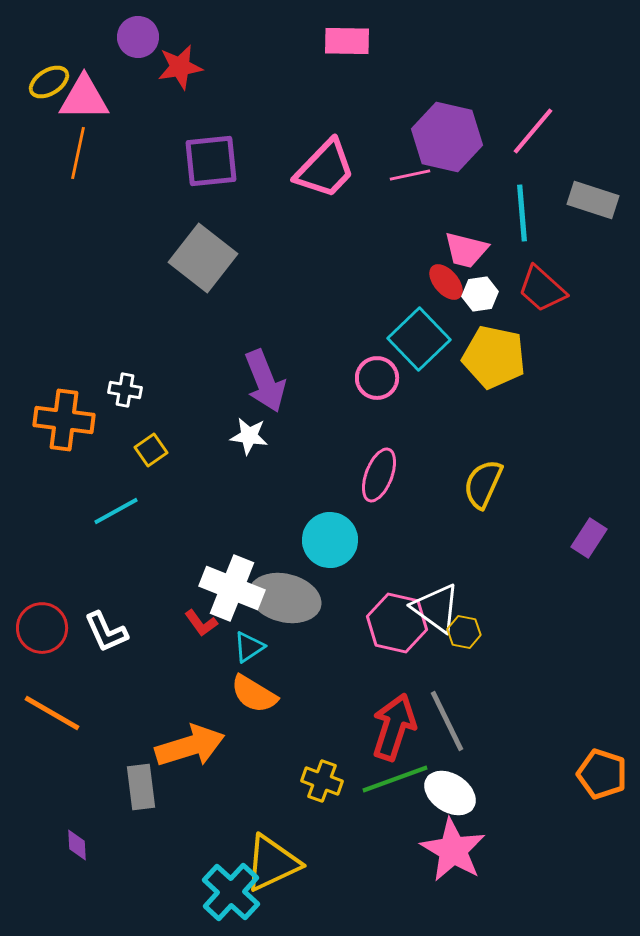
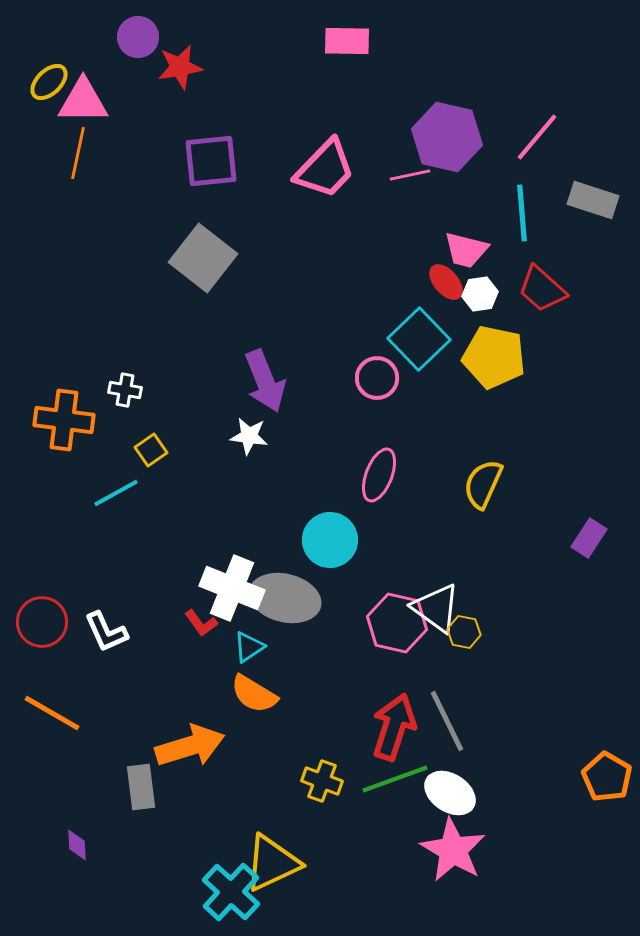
yellow ellipse at (49, 82): rotated 12 degrees counterclockwise
pink triangle at (84, 98): moved 1 px left, 3 px down
pink line at (533, 131): moved 4 px right, 6 px down
cyan line at (116, 511): moved 18 px up
red circle at (42, 628): moved 6 px up
orange pentagon at (602, 774): moved 5 px right, 3 px down; rotated 12 degrees clockwise
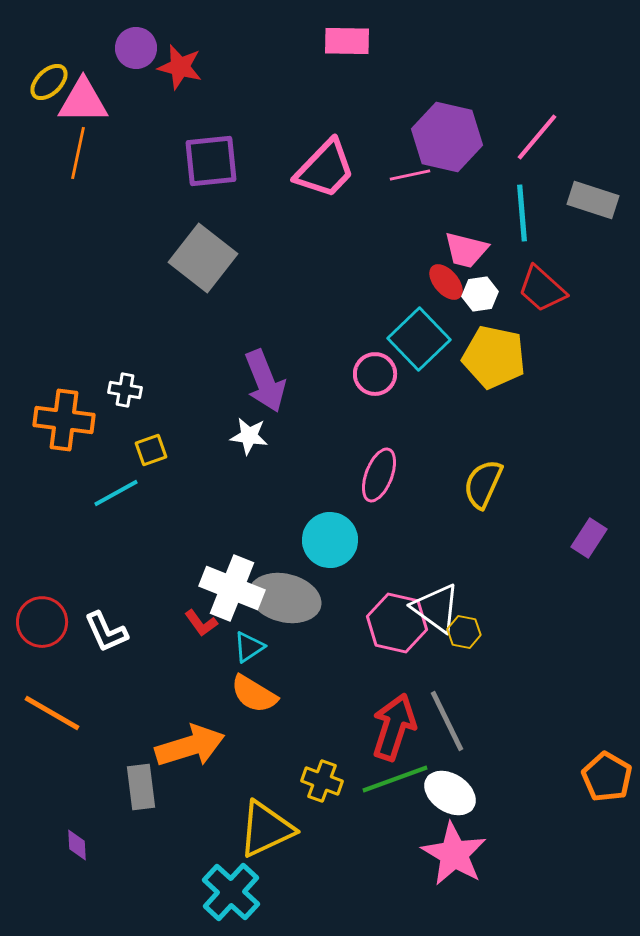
purple circle at (138, 37): moved 2 px left, 11 px down
red star at (180, 67): rotated 24 degrees clockwise
pink circle at (377, 378): moved 2 px left, 4 px up
yellow square at (151, 450): rotated 16 degrees clockwise
pink star at (453, 850): moved 1 px right, 4 px down
yellow triangle at (272, 863): moved 6 px left, 34 px up
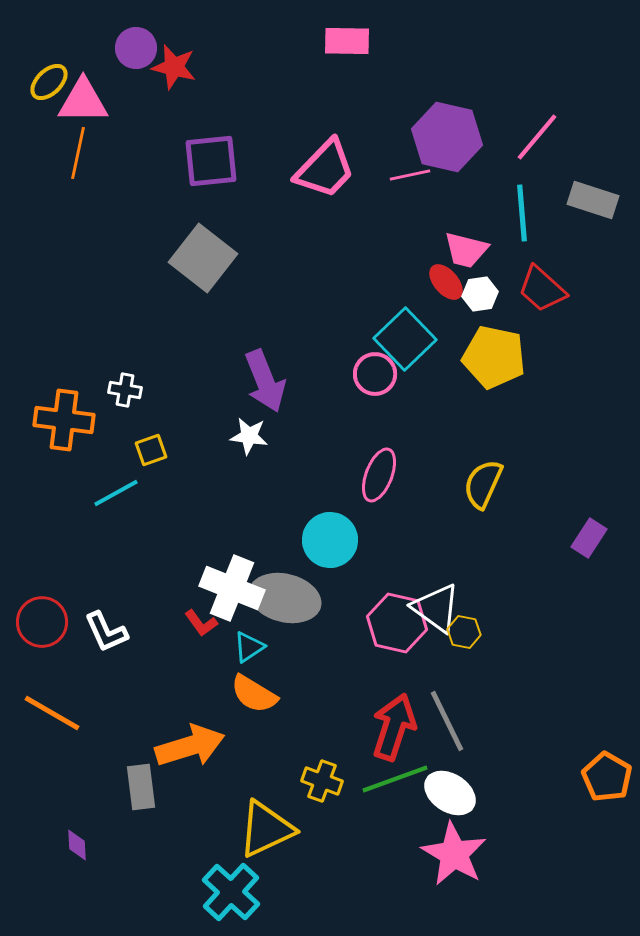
red star at (180, 67): moved 6 px left
cyan square at (419, 339): moved 14 px left
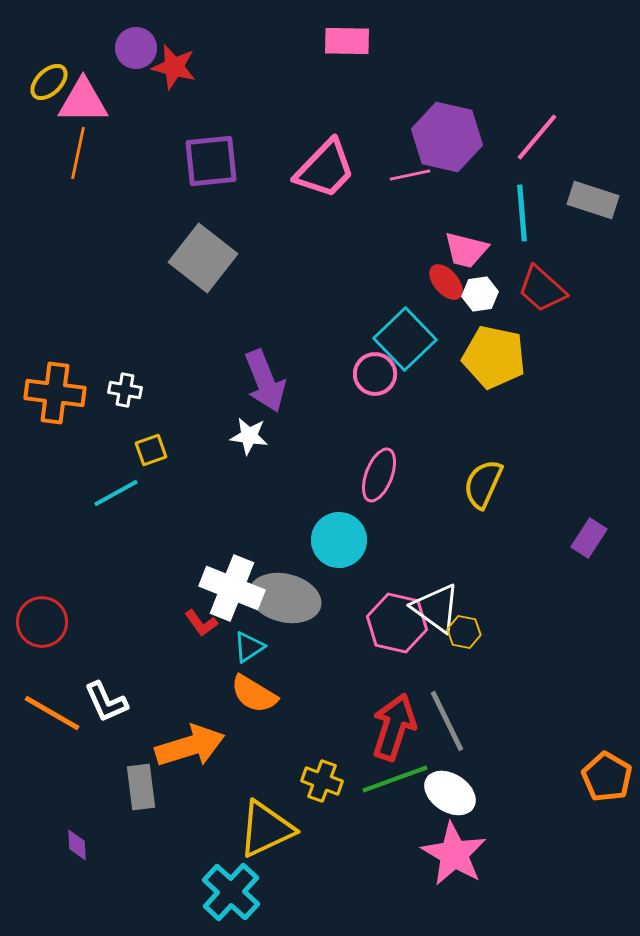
orange cross at (64, 420): moved 9 px left, 27 px up
cyan circle at (330, 540): moved 9 px right
white L-shape at (106, 632): moved 70 px down
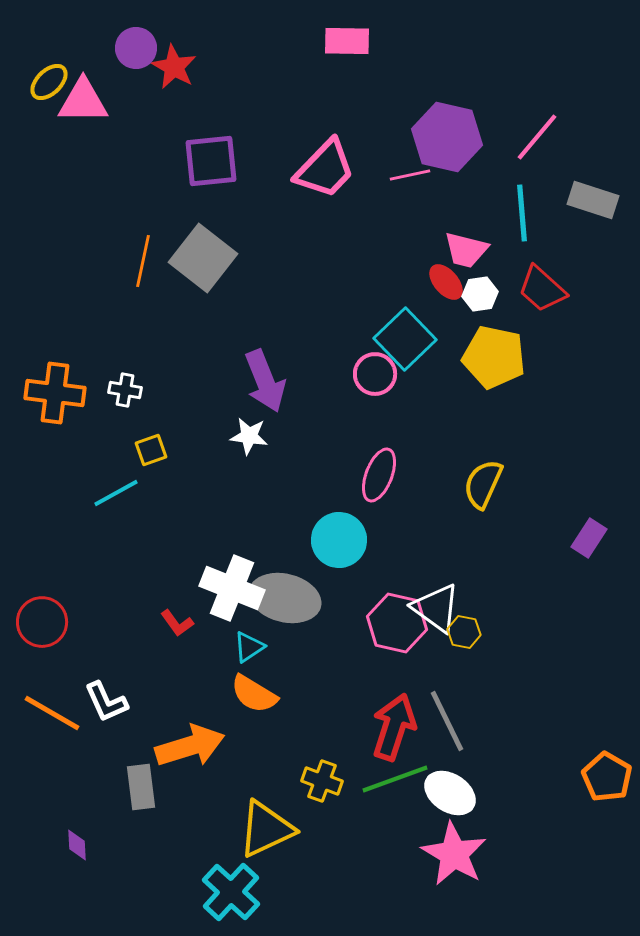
red star at (174, 67): rotated 15 degrees clockwise
orange line at (78, 153): moved 65 px right, 108 px down
red L-shape at (201, 623): moved 24 px left
